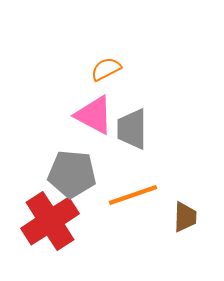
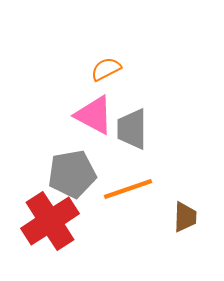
gray pentagon: rotated 15 degrees counterclockwise
orange line: moved 5 px left, 6 px up
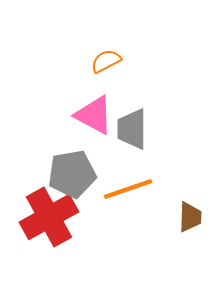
orange semicircle: moved 8 px up
brown trapezoid: moved 5 px right
red cross: moved 1 px left, 4 px up; rotated 4 degrees clockwise
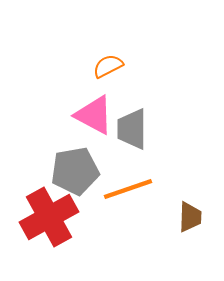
orange semicircle: moved 2 px right, 5 px down
gray pentagon: moved 3 px right, 3 px up
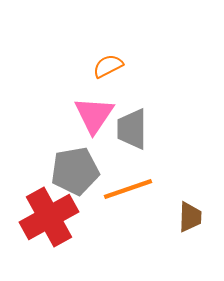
pink triangle: rotated 36 degrees clockwise
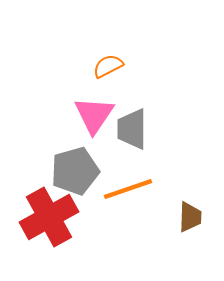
gray pentagon: rotated 6 degrees counterclockwise
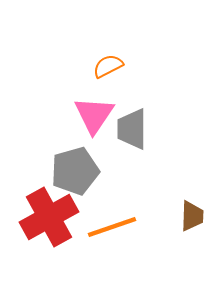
orange line: moved 16 px left, 38 px down
brown trapezoid: moved 2 px right, 1 px up
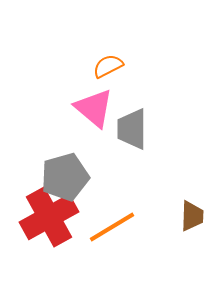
pink triangle: moved 7 px up; rotated 24 degrees counterclockwise
gray pentagon: moved 10 px left, 6 px down
orange line: rotated 12 degrees counterclockwise
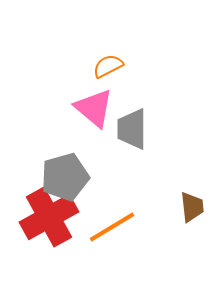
brown trapezoid: moved 9 px up; rotated 8 degrees counterclockwise
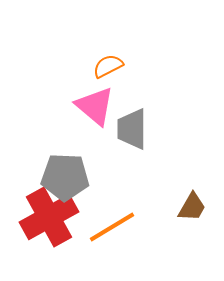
pink triangle: moved 1 px right, 2 px up
gray pentagon: rotated 18 degrees clockwise
brown trapezoid: rotated 36 degrees clockwise
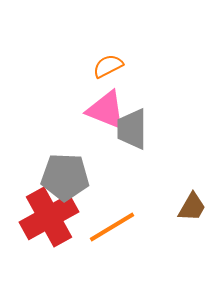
pink triangle: moved 11 px right, 4 px down; rotated 18 degrees counterclockwise
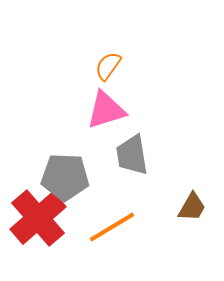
orange semicircle: rotated 28 degrees counterclockwise
pink triangle: rotated 39 degrees counterclockwise
gray trapezoid: moved 26 px down; rotated 9 degrees counterclockwise
red cross: moved 11 px left, 1 px down; rotated 12 degrees counterclockwise
